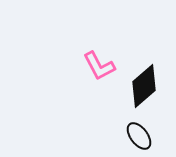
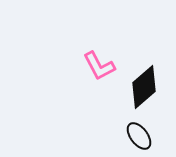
black diamond: moved 1 px down
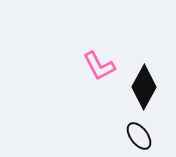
black diamond: rotated 21 degrees counterclockwise
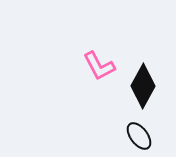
black diamond: moved 1 px left, 1 px up
